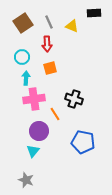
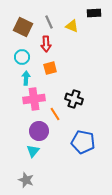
brown square: moved 4 px down; rotated 30 degrees counterclockwise
red arrow: moved 1 px left
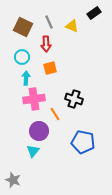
black rectangle: rotated 32 degrees counterclockwise
gray star: moved 13 px left
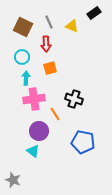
cyan triangle: rotated 32 degrees counterclockwise
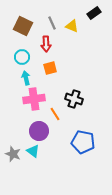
gray line: moved 3 px right, 1 px down
brown square: moved 1 px up
cyan arrow: rotated 16 degrees counterclockwise
gray star: moved 26 px up
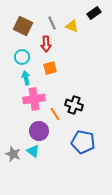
black cross: moved 6 px down
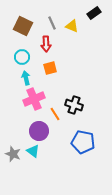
pink cross: rotated 15 degrees counterclockwise
